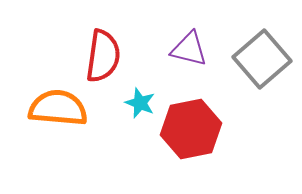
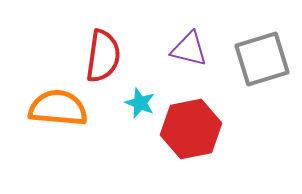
gray square: rotated 24 degrees clockwise
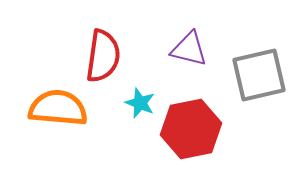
gray square: moved 3 px left, 16 px down; rotated 4 degrees clockwise
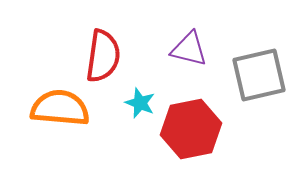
orange semicircle: moved 2 px right
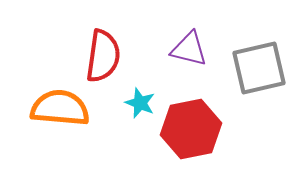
gray square: moved 7 px up
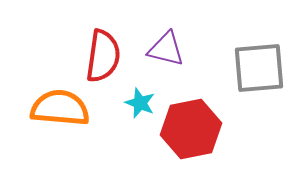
purple triangle: moved 23 px left
gray square: rotated 8 degrees clockwise
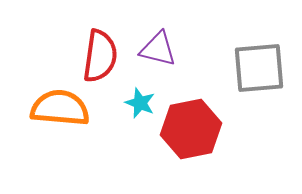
purple triangle: moved 8 px left
red semicircle: moved 3 px left
